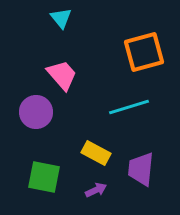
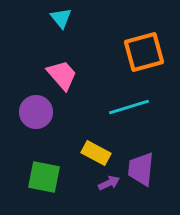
purple arrow: moved 13 px right, 7 px up
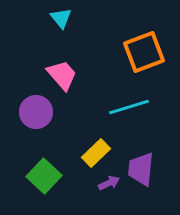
orange square: rotated 6 degrees counterclockwise
yellow rectangle: rotated 72 degrees counterclockwise
green square: moved 1 px up; rotated 32 degrees clockwise
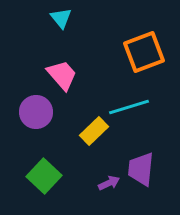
yellow rectangle: moved 2 px left, 22 px up
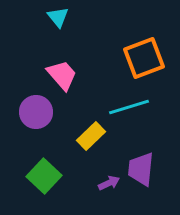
cyan triangle: moved 3 px left, 1 px up
orange square: moved 6 px down
yellow rectangle: moved 3 px left, 5 px down
